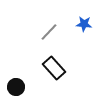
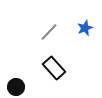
blue star: moved 1 px right, 4 px down; rotated 28 degrees counterclockwise
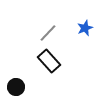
gray line: moved 1 px left, 1 px down
black rectangle: moved 5 px left, 7 px up
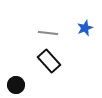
gray line: rotated 54 degrees clockwise
black circle: moved 2 px up
